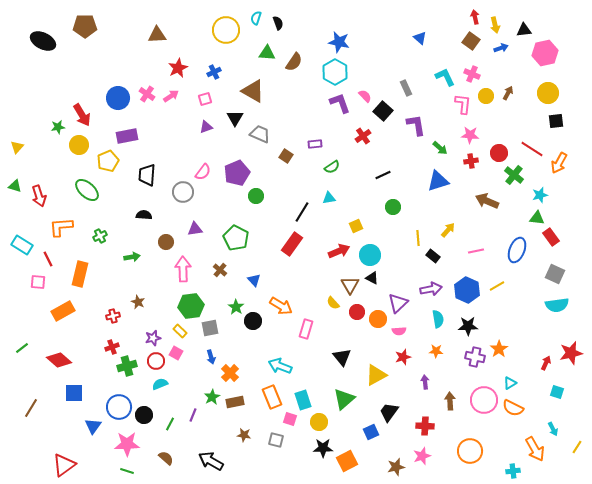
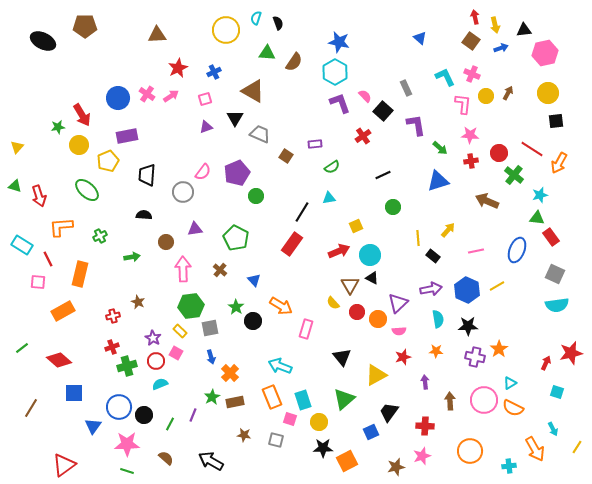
purple star at (153, 338): rotated 28 degrees counterclockwise
cyan cross at (513, 471): moved 4 px left, 5 px up
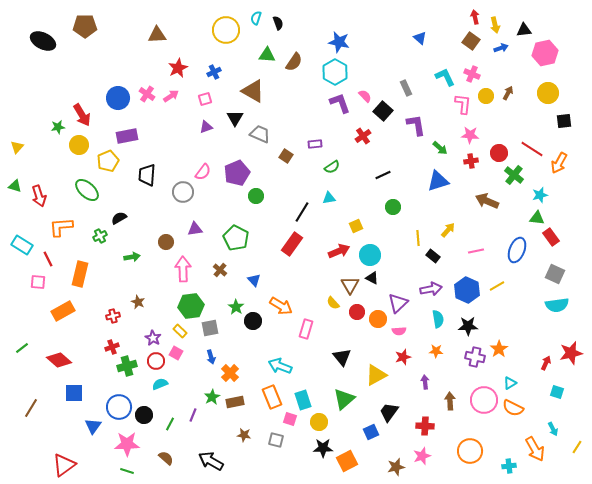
green triangle at (267, 53): moved 2 px down
black square at (556, 121): moved 8 px right
black semicircle at (144, 215): moved 25 px left, 3 px down; rotated 35 degrees counterclockwise
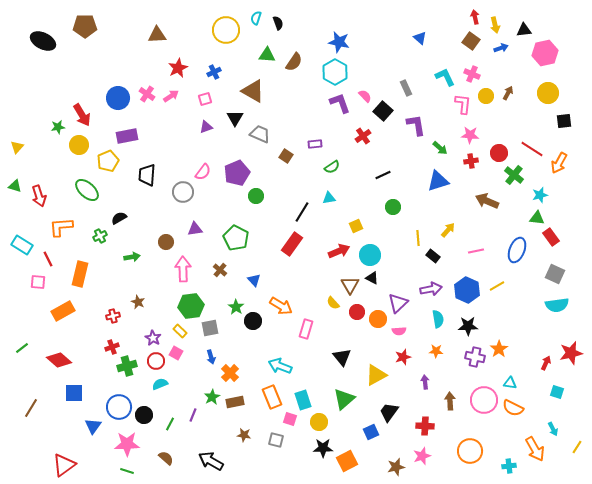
cyan triangle at (510, 383): rotated 40 degrees clockwise
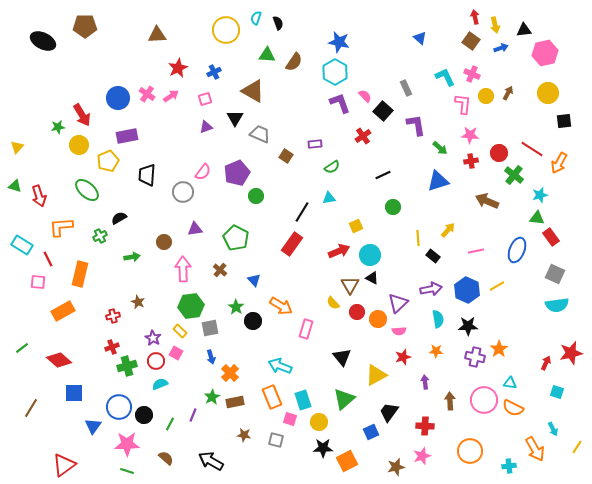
brown circle at (166, 242): moved 2 px left
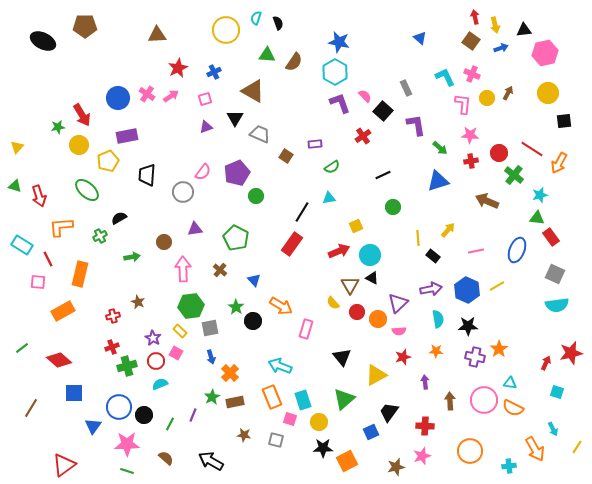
yellow circle at (486, 96): moved 1 px right, 2 px down
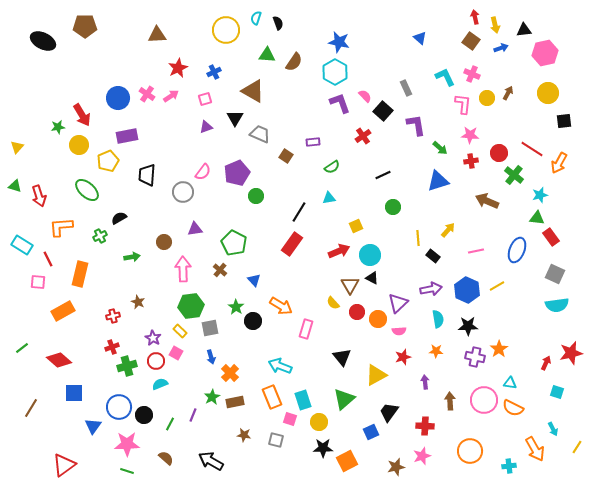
purple rectangle at (315, 144): moved 2 px left, 2 px up
black line at (302, 212): moved 3 px left
green pentagon at (236, 238): moved 2 px left, 5 px down
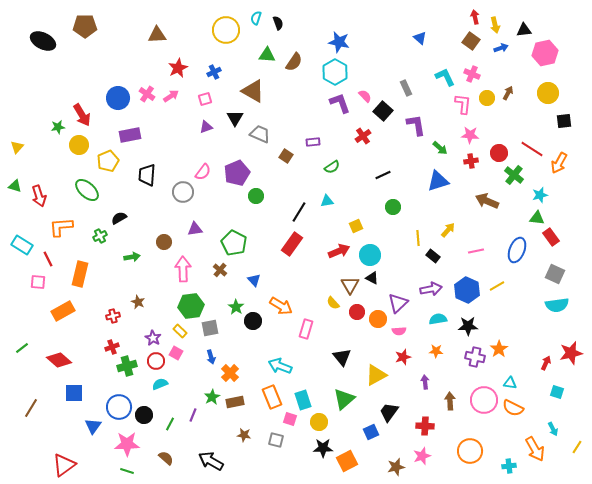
purple rectangle at (127, 136): moved 3 px right, 1 px up
cyan triangle at (329, 198): moved 2 px left, 3 px down
cyan semicircle at (438, 319): rotated 90 degrees counterclockwise
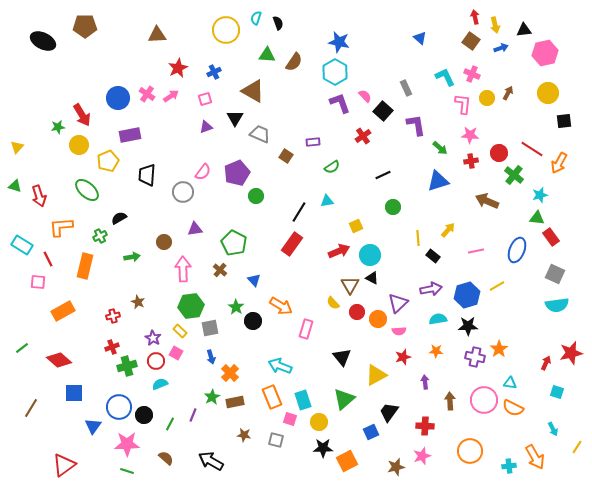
orange rectangle at (80, 274): moved 5 px right, 8 px up
blue hexagon at (467, 290): moved 5 px down; rotated 20 degrees clockwise
orange arrow at (535, 449): moved 8 px down
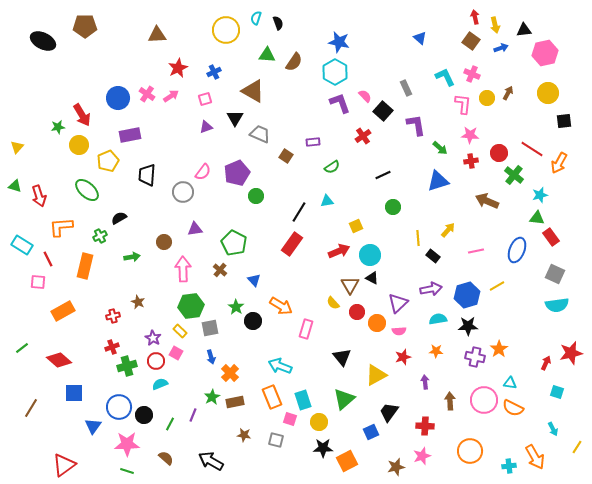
orange circle at (378, 319): moved 1 px left, 4 px down
